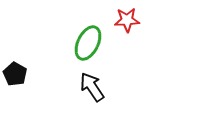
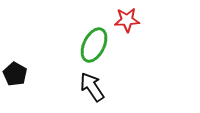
green ellipse: moved 6 px right, 2 px down
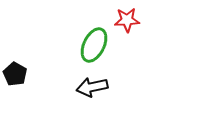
black arrow: rotated 68 degrees counterclockwise
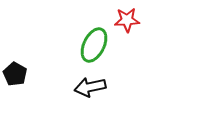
black arrow: moved 2 px left
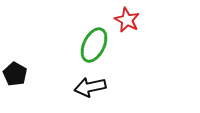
red star: rotated 30 degrees clockwise
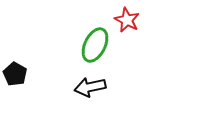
green ellipse: moved 1 px right
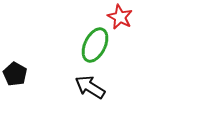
red star: moved 7 px left, 3 px up
black arrow: rotated 44 degrees clockwise
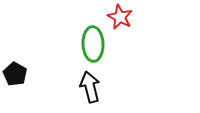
green ellipse: moved 2 px left, 1 px up; rotated 28 degrees counterclockwise
black arrow: rotated 44 degrees clockwise
